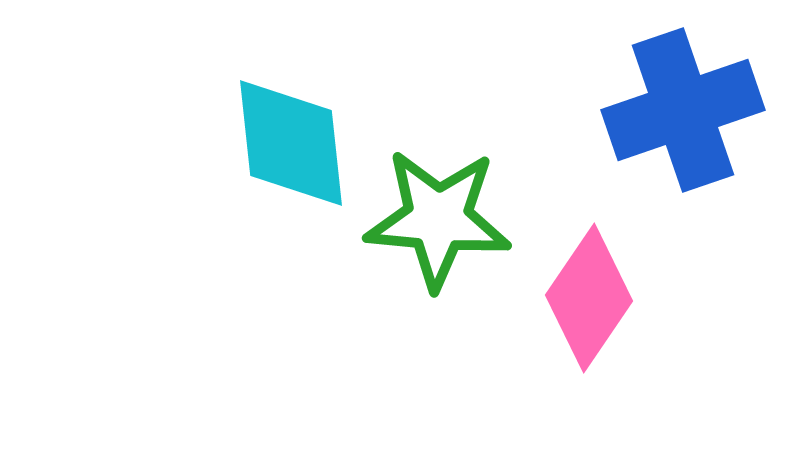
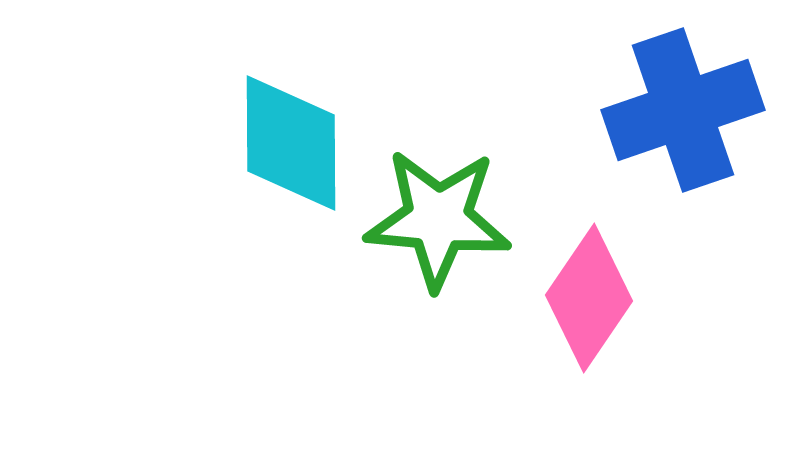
cyan diamond: rotated 6 degrees clockwise
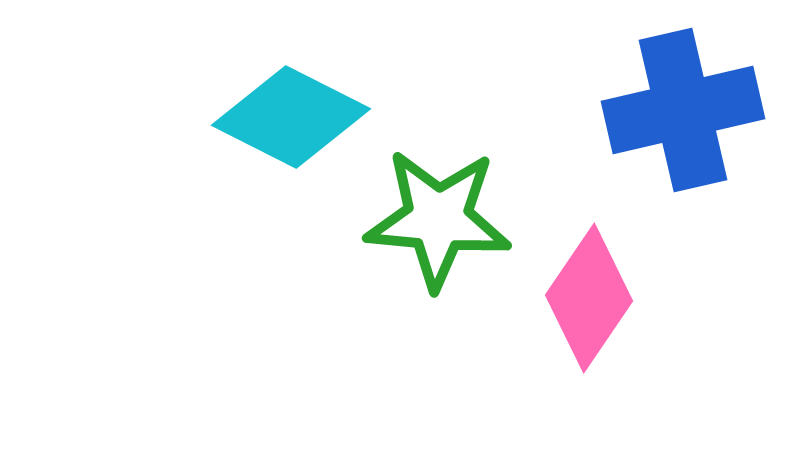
blue cross: rotated 6 degrees clockwise
cyan diamond: moved 26 px up; rotated 63 degrees counterclockwise
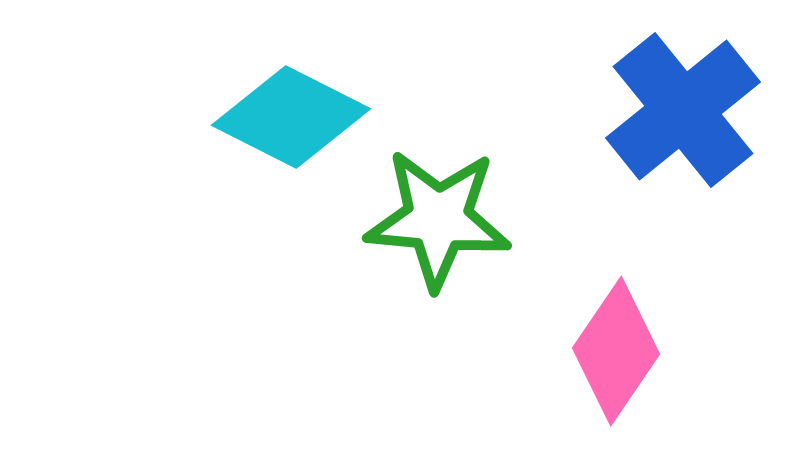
blue cross: rotated 26 degrees counterclockwise
pink diamond: moved 27 px right, 53 px down
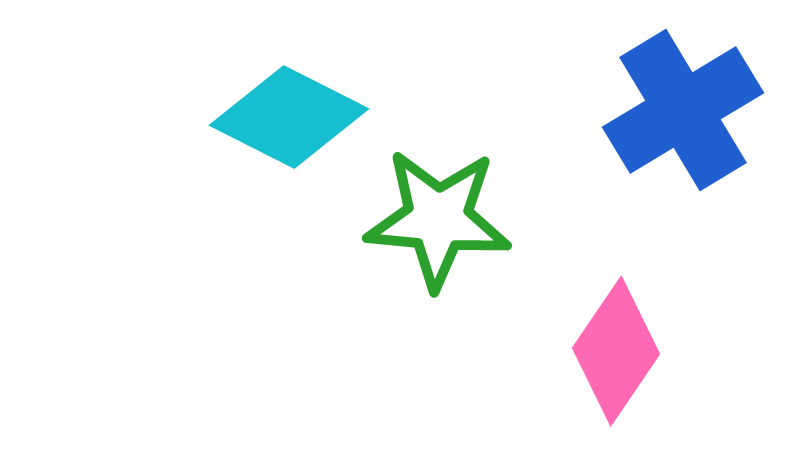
blue cross: rotated 8 degrees clockwise
cyan diamond: moved 2 px left
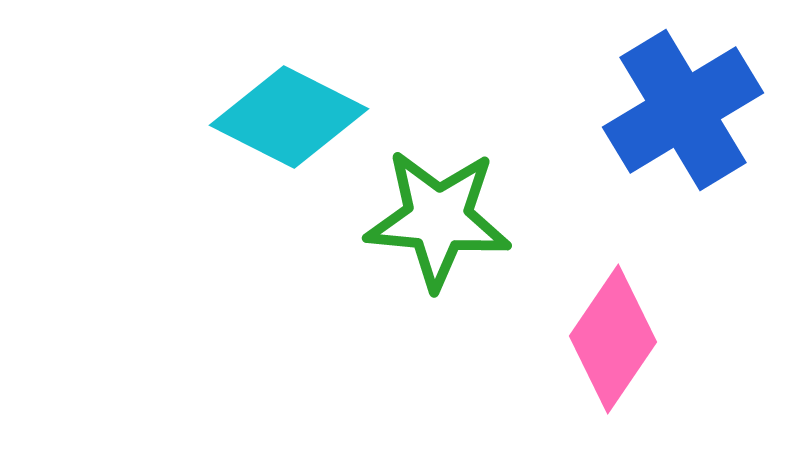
pink diamond: moved 3 px left, 12 px up
